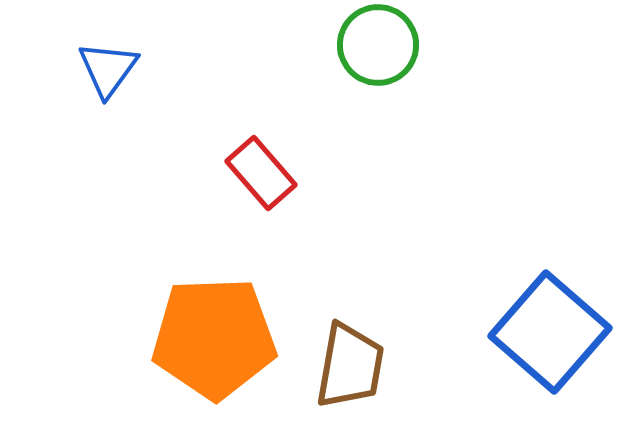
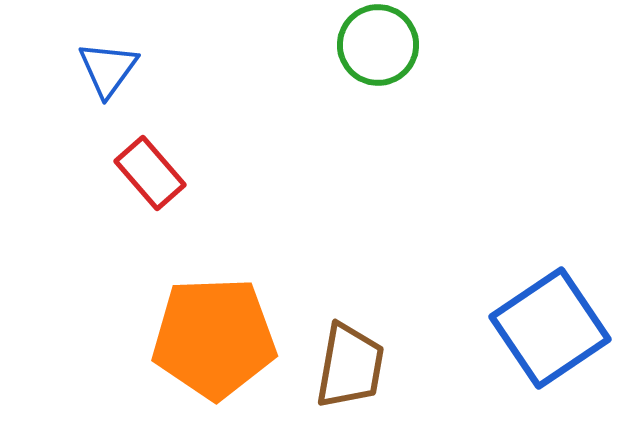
red rectangle: moved 111 px left
blue square: moved 4 px up; rotated 15 degrees clockwise
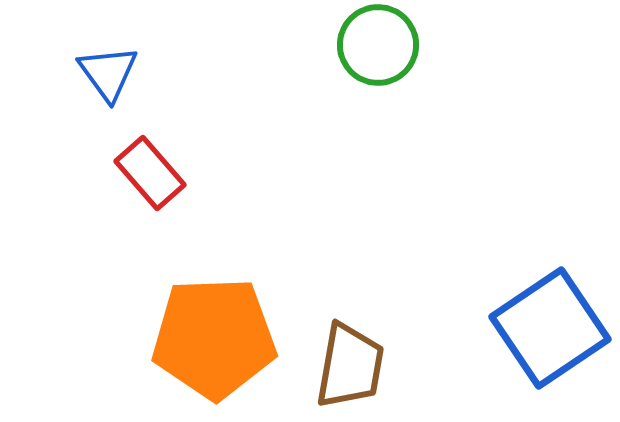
blue triangle: moved 4 px down; rotated 12 degrees counterclockwise
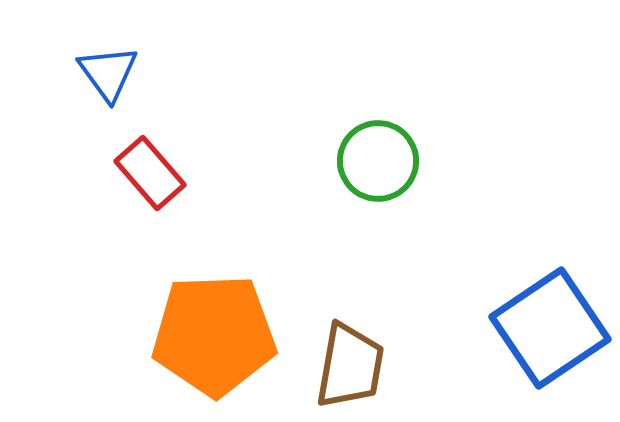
green circle: moved 116 px down
orange pentagon: moved 3 px up
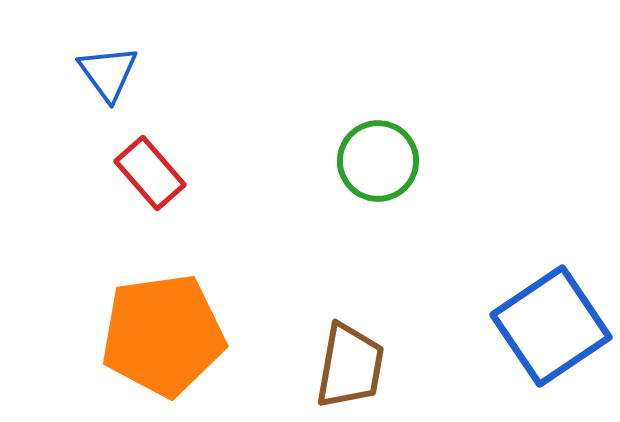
blue square: moved 1 px right, 2 px up
orange pentagon: moved 51 px left; rotated 6 degrees counterclockwise
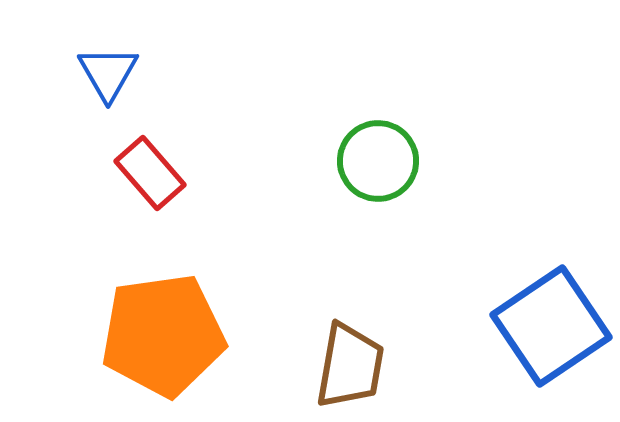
blue triangle: rotated 6 degrees clockwise
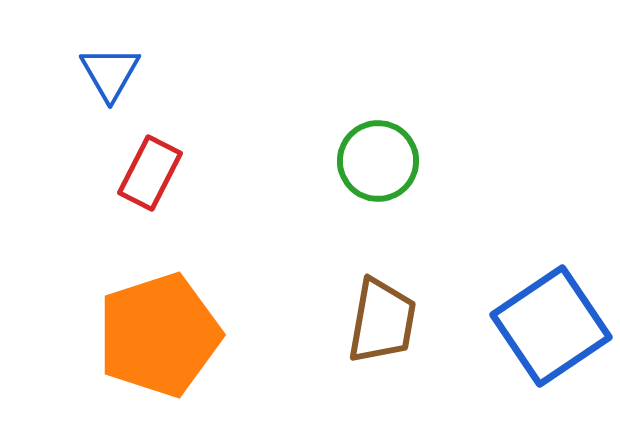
blue triangle: moved 2 px right
red rectangle: rotated 68 degrees clockwise
orange pentagon: moved 4 px left; rotated 10 degrees counterclockwise
brown trapezoid: moved 32 px right, 45 px up
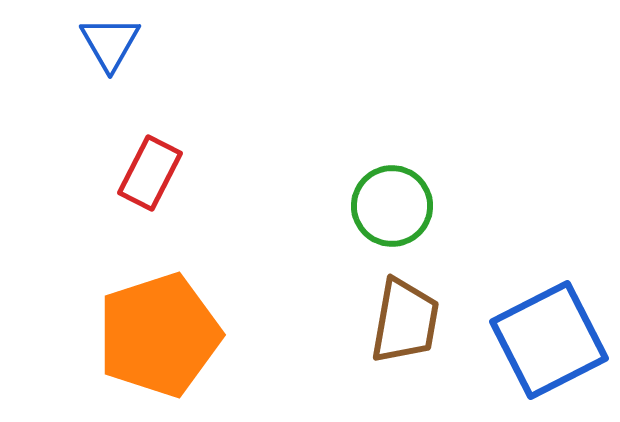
blue triangle: moved 30 px up
green circle: moved 14 px right, 45 px down
brown trapezoid: moved 23 px right
blue square: moved 2 px left, 14 px down; rotated 7 degrees clockwise
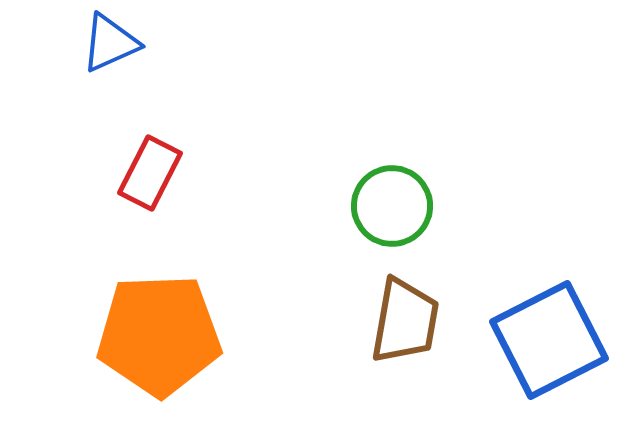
blue triangle: rotated 36 degrees clockwise
orange pentagon: rotated 16 degrees clockwise
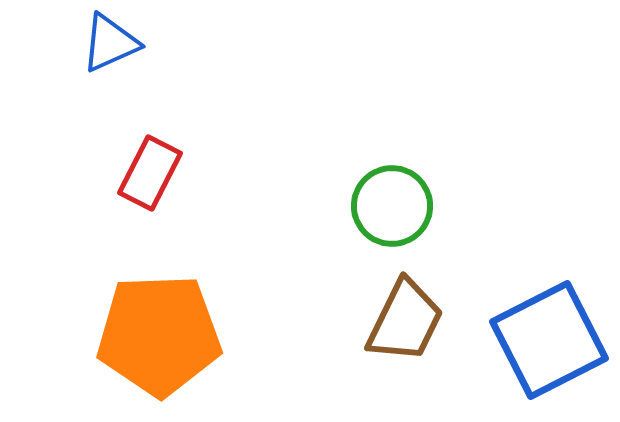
brown trapezoid: rotated 16 degrees clockwise
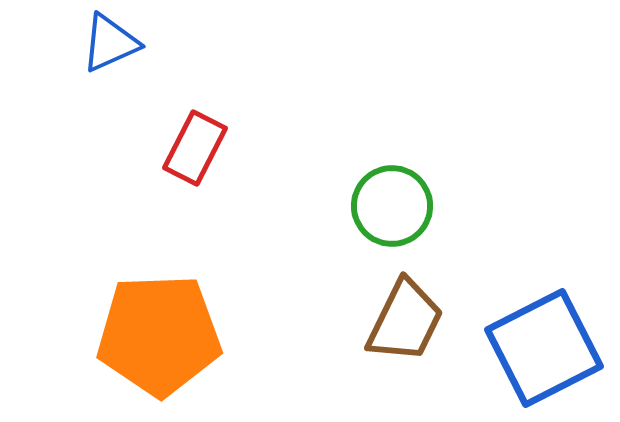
red rectangle: moved 45 px right, 25 px up
blue square: moved 5 px left, 8 px down
